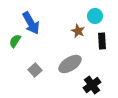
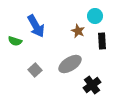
blue arrow: moved 5 px right, 3 px down
green semicircle: rotated 104 degrees counterclockwise
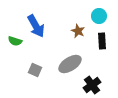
cyan circle: moved 4 px right
gray square: rotated 24 degrees counterclockwise
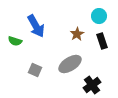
brown star: moved 1 px left, 3 px down; rotated 16 degrees clockwise
black rectangle: rotated 14 degrees counterclockwise
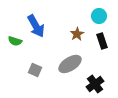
black cross: moved 3 px right, 1 px up
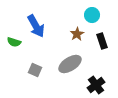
cyan circle: moved 7 px left, 1 px up
green semicircle: moved 1 px left, 1 px down
black cross: moved 1 px right, 1 px down
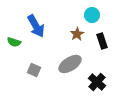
gray square: moved 1 px left
black cross: moved 1 px right, 3 px up; rotated 12 degrees counterclockwise
